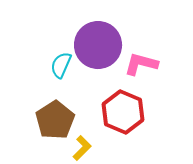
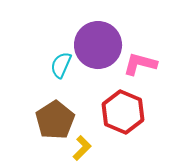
pink L-shape: moved 1 px left
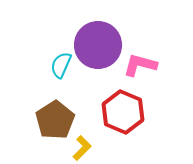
pink L-shape: moved 1 px down
